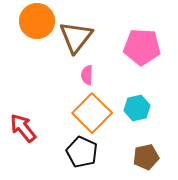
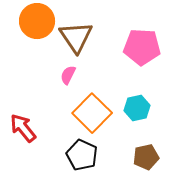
brown triangle: rotated 12 degrees counterclockwise
pink semicircle: moved 19 px left; rotated 24 degrees clockwise
black pentagon: moved 3 px down
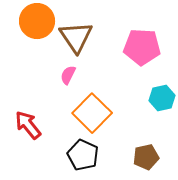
cyan hexagon: moved 25 px right, 10 px up
red arrow: moved 5 px right, 3 px up
black pentagon: moved 1 px right
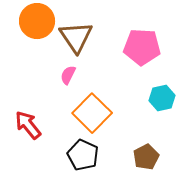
brown pentagon: rotated 15 degrees counterclockwise
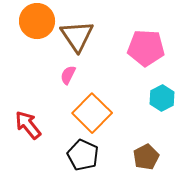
brown triangle: moved 1 px right, 1 px up
pink pentagon: moved 4 px right, 1 px down
cyan hexagon: rotated 15 degrees counterclockwise
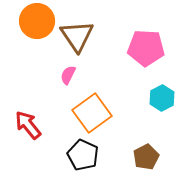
orange square: rotated 9 degrees clockwise
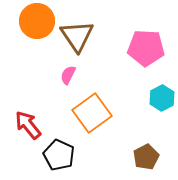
black pentagon: moved 24 px left
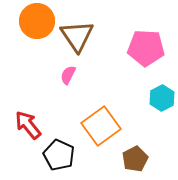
orange square: moved 9 px right, 13 px down
brown pentagon: moved 11 px left, 2 px down
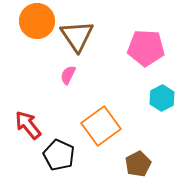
brown pentagon: moved 3 px right, 5 px down
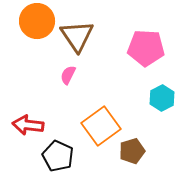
red arrow: rotated 44 degrees counterclockwise
black pentagon: moved 1 px left, 1 px down
brown pentagon: moved 6 px left, 13 px up; rotated 10 degrees clockwise
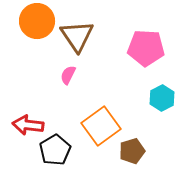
black pentagon: moved 3 px left, 6 px up; rotated 16 degrees clockwise
